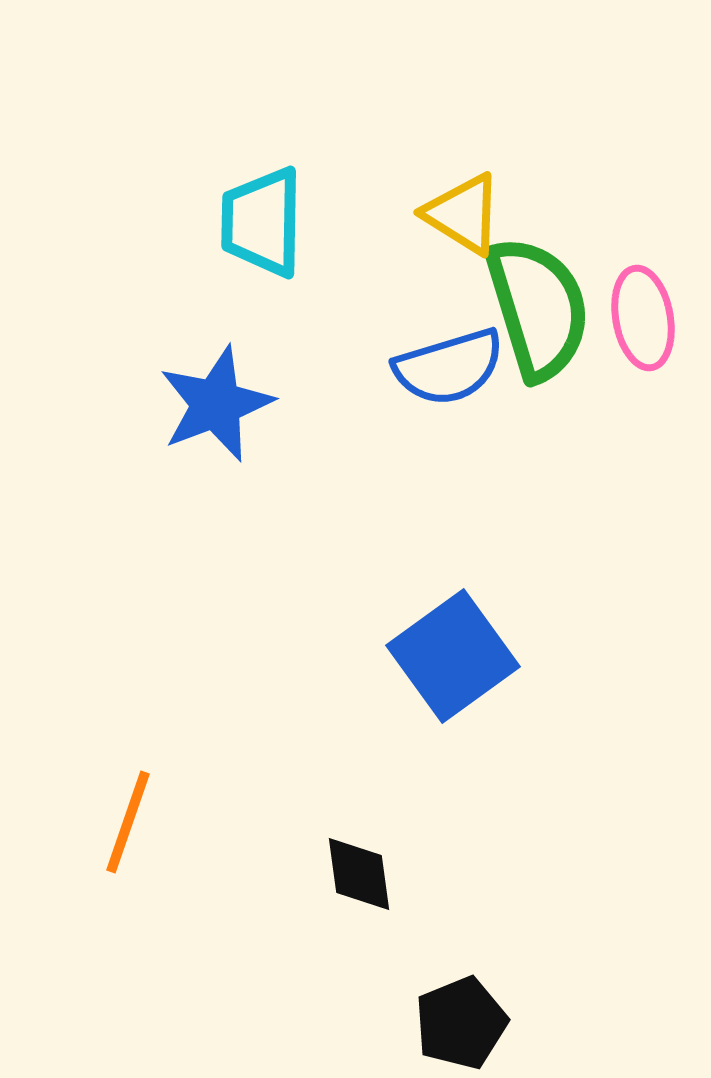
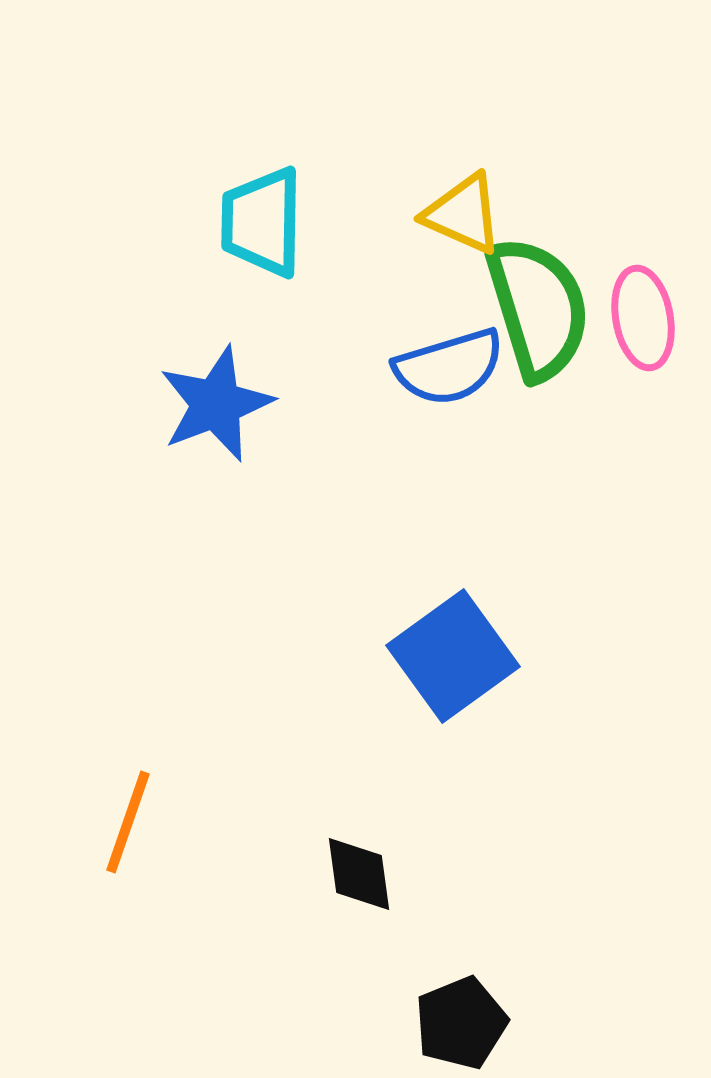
yellow triangle: rotated 8 degrees counterclockwise
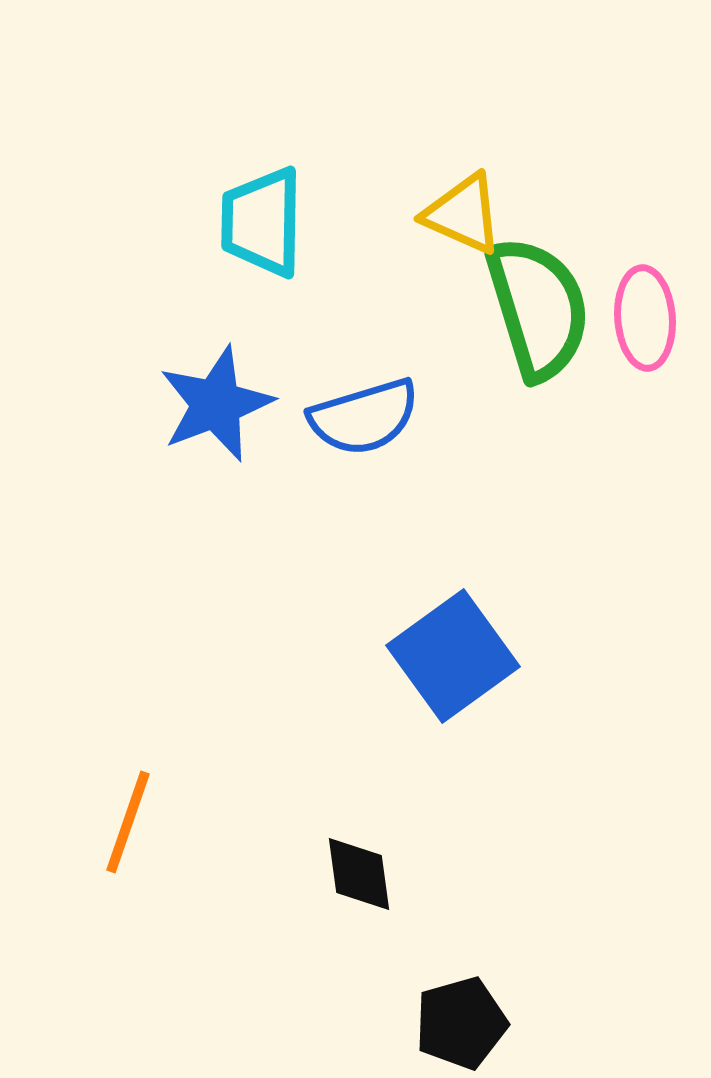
pink ellipse: moved 2 px right; rotated 6 degrees clockwise
blue semicircle: moved 85 px left, 50 px down
black pentagon: rotated 6 degrees clockwise
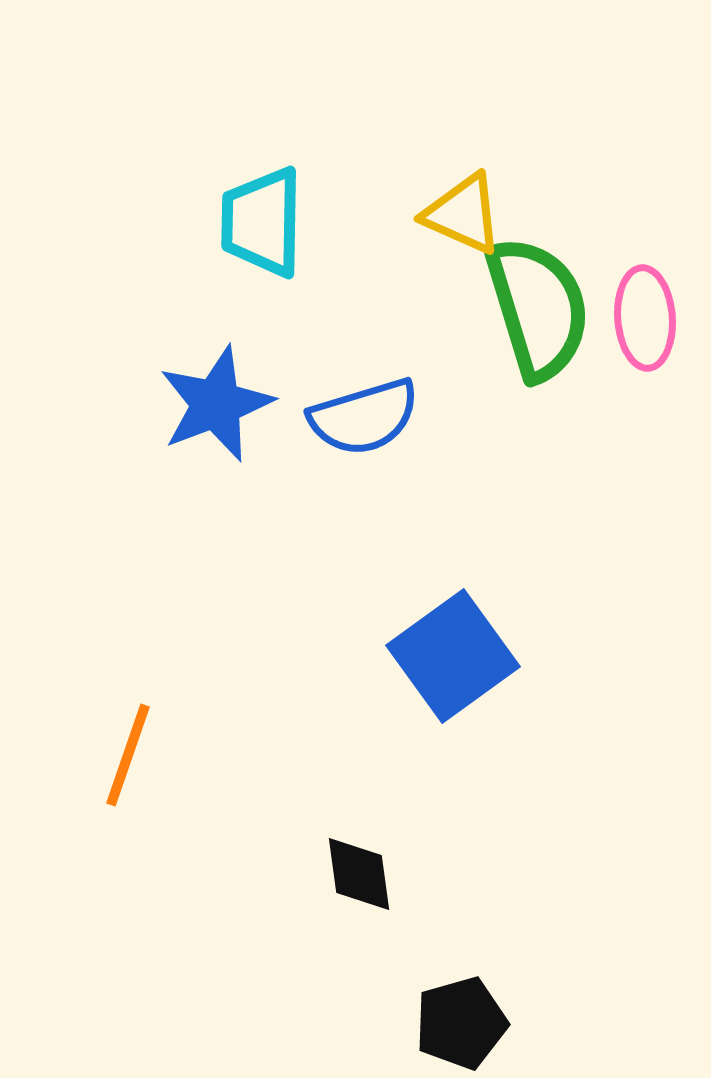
orange line: moved 67 px up
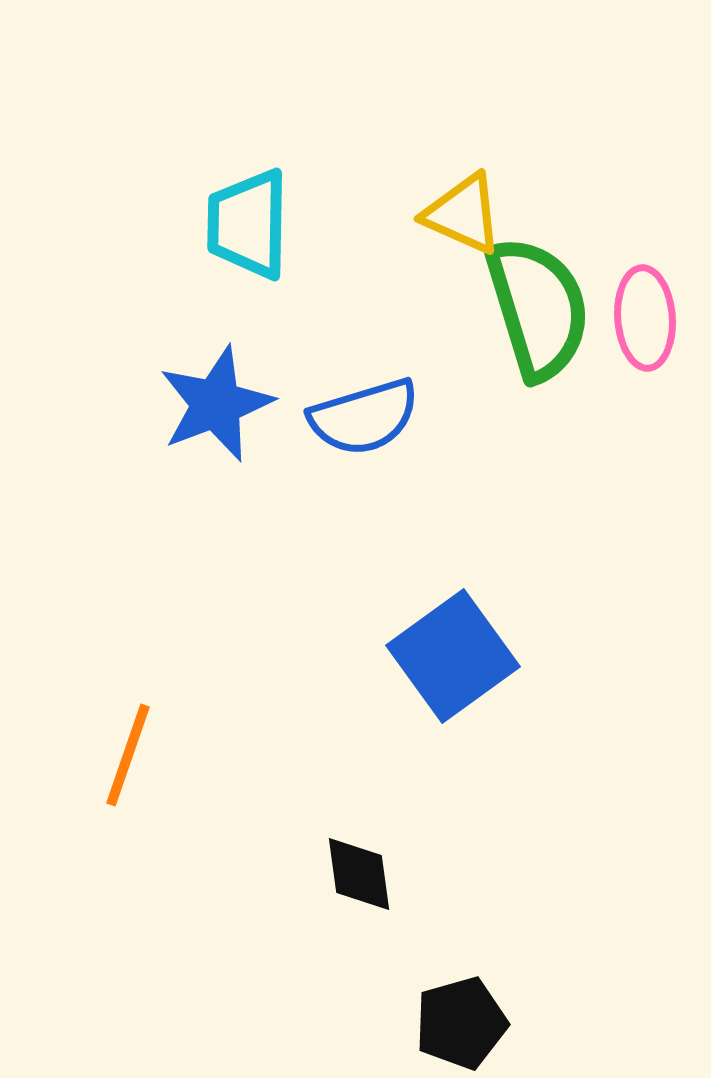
cyan trapezoid: moved 14 px left, 2 px down
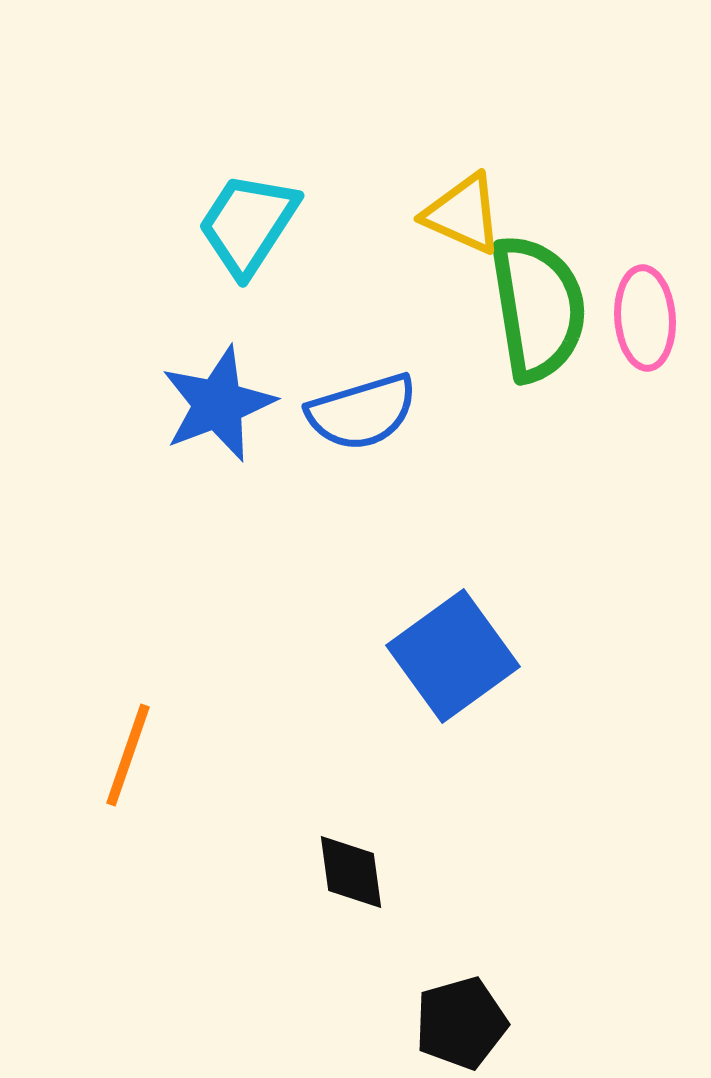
cyan trapezoid: rotated 32 degrees clockwise
green semicircle: rotated 8 degrees clockwise
blue star: moved 2 px right
blue semicircle: moved 2 px left, 5 px up
black diamond: moved 8 px left, 2 px up
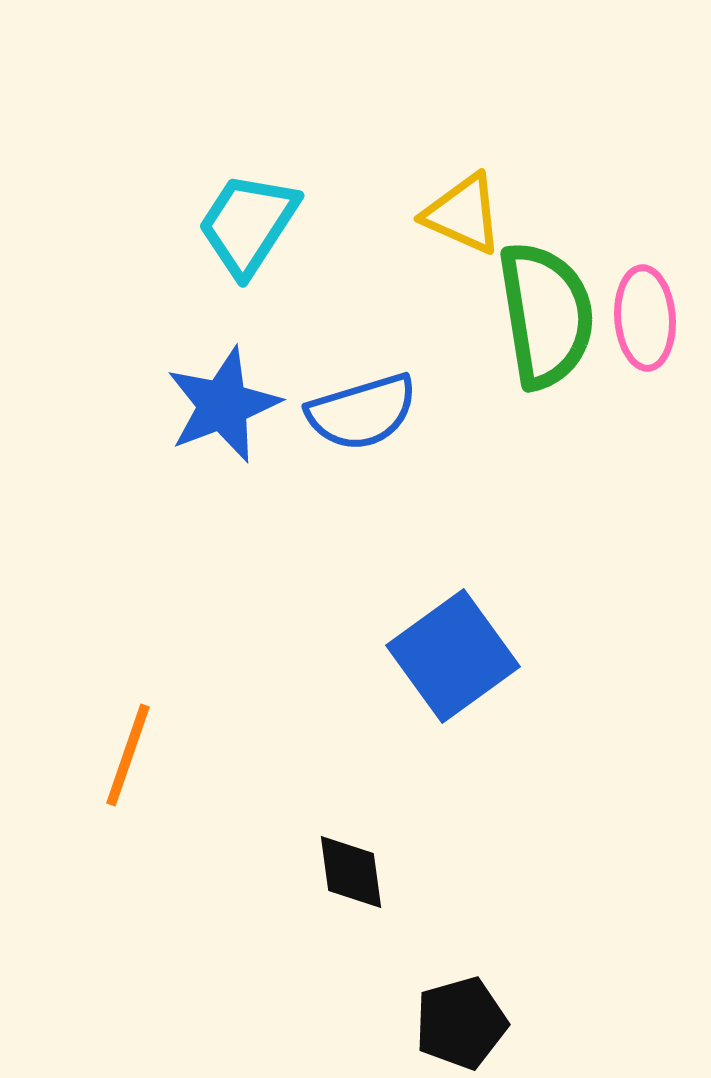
green semicircle: moved 8 px right, 7 px down
blue star: moved 5 px right, 1 px down
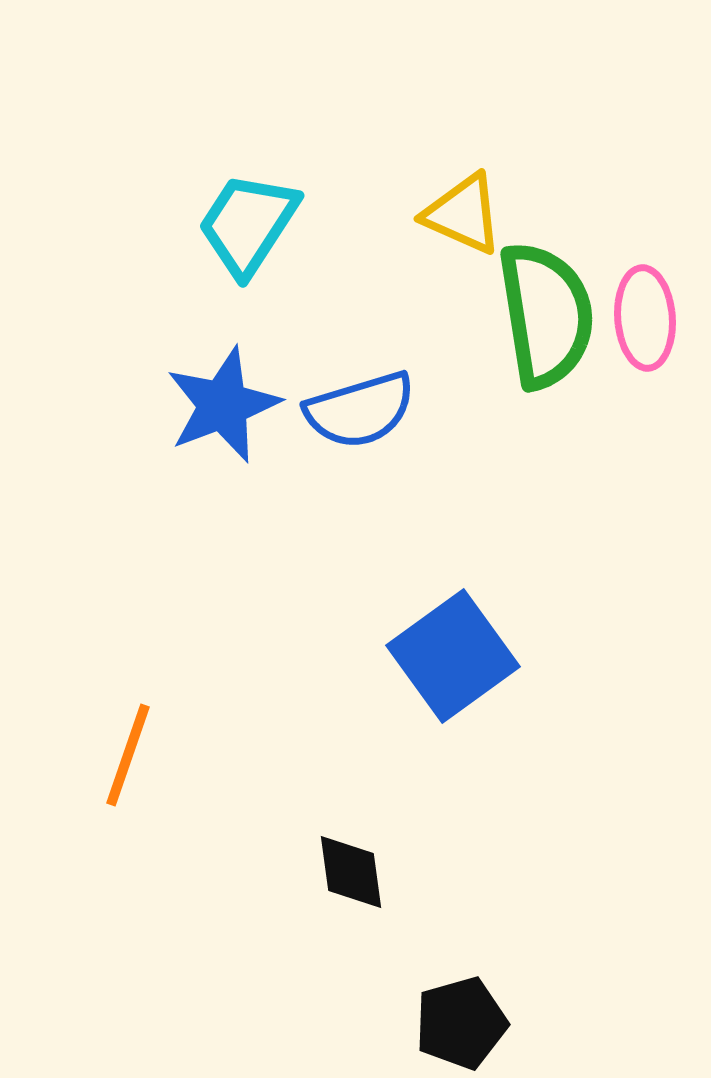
blue semicircle: moved 2 px left, 2 px up
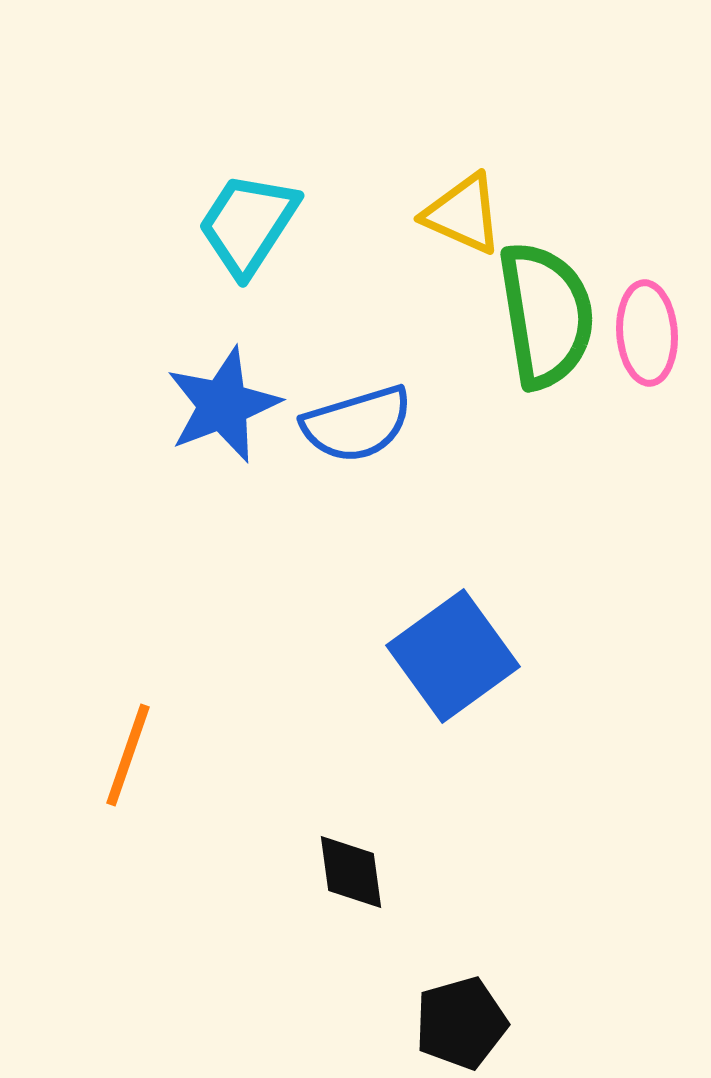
pink ellipse: moved 2 px right, 15 px down
blue semicircle: moved 3 px left, 14 px down
